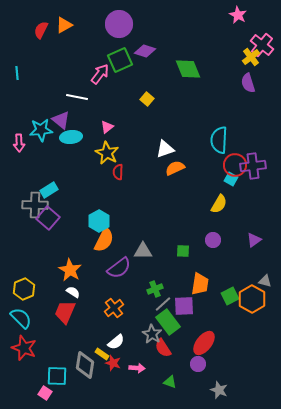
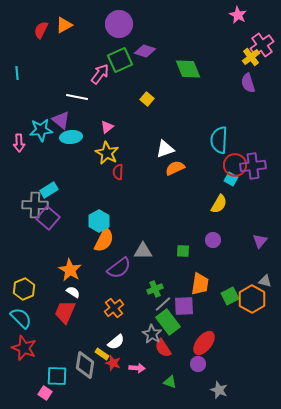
pink cross at (262, 45): rotated 15 degrees clockwise
purple triangle at (254, 240): moved 6 px right, 1 px down; rotated 14 degrees counterclockwise
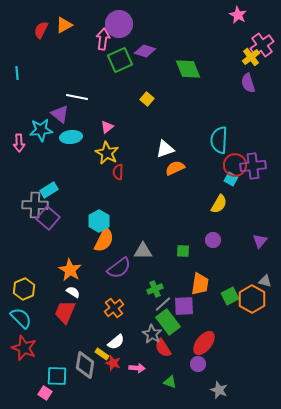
pink arrow at (100, 74): moved 3 px right, 35 px up; rotated 30 degrees counterclockwise
purple triangle at (61, 120): moved 1 px left, 6 px up
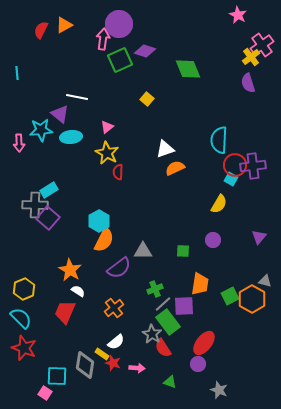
purple triangle at (260, 241): moved 1 px left, 4 px up
white semicircle at (73, 292): moved 5 px right, 1 px up
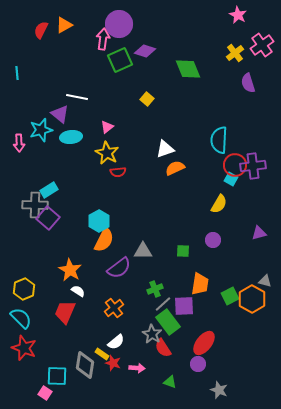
yellow cross at (251, 57): moved 16 px left, 4 px up
cyan star at (41, 130): rotated 10 degrees counterclockwise
red semicircle at (118, 172): rotated 98 degrees counterclockwise
purple triangle at (259, 237): moved 4 px up; rotated 35 degrees clockwise
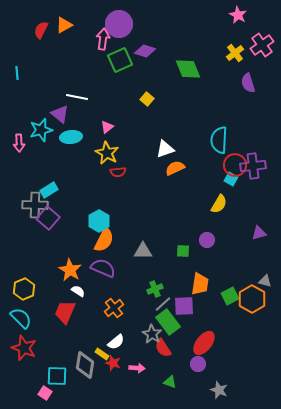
purple circle at (213, 240): moved 6 px left
purple semicircle at (119, 268): moved 16 px left; rotated 120 degrees counterclockwise
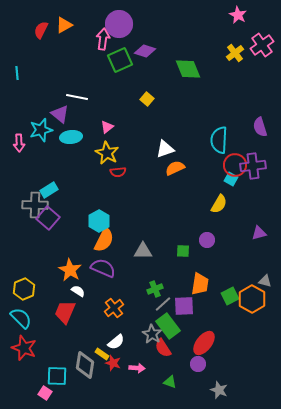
purple semicircle at (248, 83): moved 12 px right, 44 px down
green rectangle at (168, 322): moved 4 px down
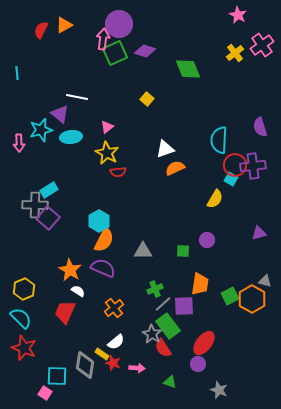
green square at (120, 60): moved 5 px left, 7 px up
yellow semicircle at (219, 204): moved 4 px left, 5 px up
